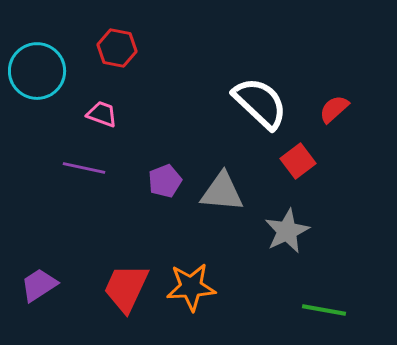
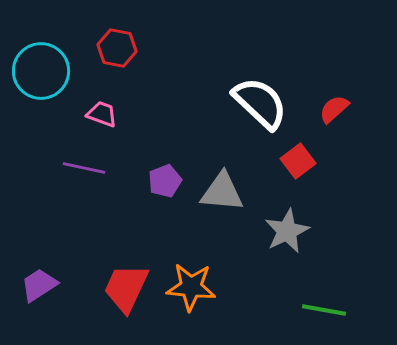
cyan circle: moved 4 px right
orange star: rotated 9 degrees clockwise
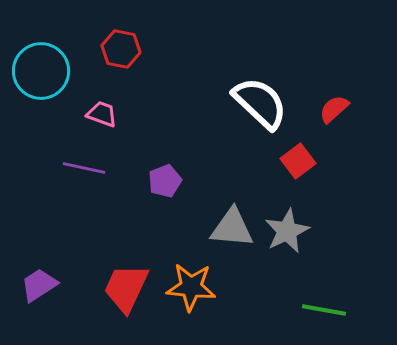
red hexagon: moved 4 px right, 1 px down
gray triangle: moved 10 px right, 36 px down
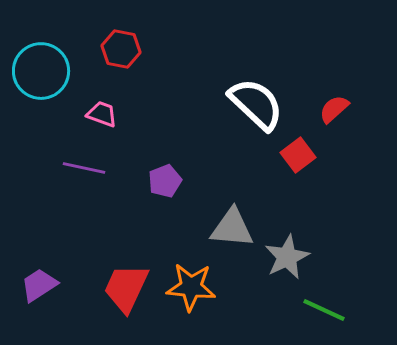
white semicircle: moved 4 px left, 1 px down
red square: moved 6 px up
gray star: moved 26 px down
green line: rotated 15 degrees clockwise
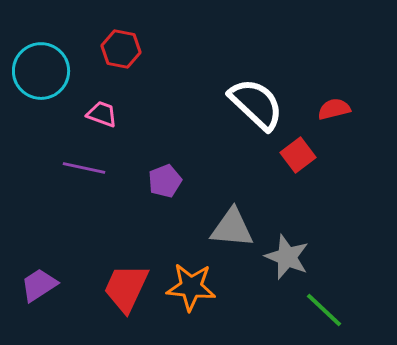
red semicircle: rotated 28 degrees clockwise
gray star: rotated 24 degrees counterclockwise
green line: rotated 18 degrees clockwise
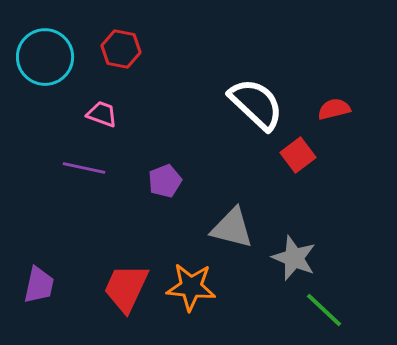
cyan circle: moved 4 px right, 14 px up
gray triangle: rotated 9 degrees clockwise
gray star: moved 7 px right, 1 px down
purple trapezoid: rotated 135 degrees clockwise
